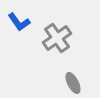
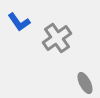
gray ellipse: moved 12 px right
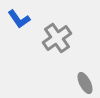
blue L-shape: moved 3 px up
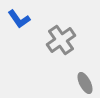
gray cross: moved 4 px right, 2 px down
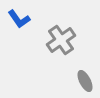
gray ellipse: moved 2 px up
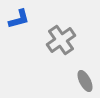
blue L-shape: rotated 70 degrees counterclockwise
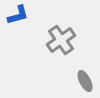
blue L-shape: moved 1 px left, 4 px up
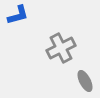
gray cross: moved 8 px down; rotated 8 degrees clockwise
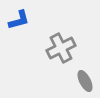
blue L-shape: moved 1 px right, 5 px down
